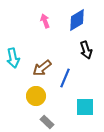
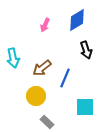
pink arrow: moved 4 px down; rotated 136 degrees counterclockwise
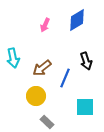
black arrow: moved 11 px down
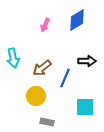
black arrow: moved 1 px right; rotated 72 degrees counterclockwise
gray rectangle: rotated 32 degrees counterclockwise
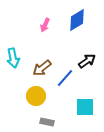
black arrow: rotated 36 degrees counterclockwise
blue line: rotated 18 degrees clockwise
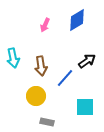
brown arrow: moved 1 px left, 2 px up; rotated 60 degrees counterclockwise
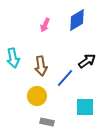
yellow circle: moved 1 px right
